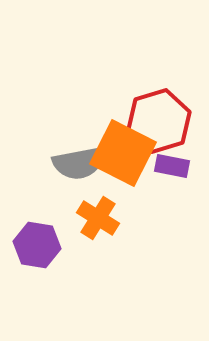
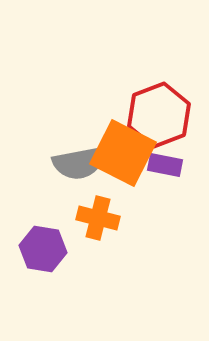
red hexagon: moved 6 px up; rotated 4 degrees counterclockwise
purple rectangle: moved 7 px left, 1 px up
orange cross: rotated 18 degrees counterclockwise
purple hexagon: moved 6 px right, 4 px down
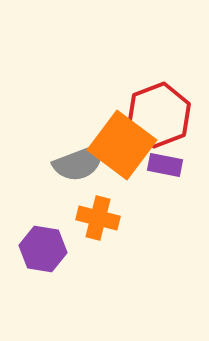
orange square: moved 1 px left, 8 px up; rotated 10 degrees clockwise
gray semicircle: rotated 10 degrees counterclockwise
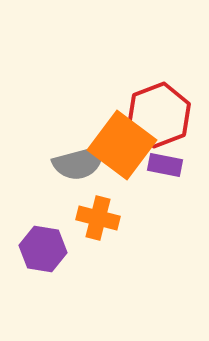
gray semicircle: rotated 6 degrees clockwise
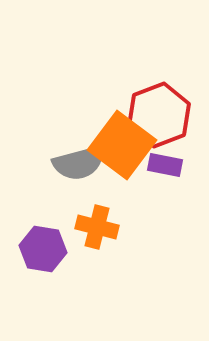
orange cross: moved 1 px left, 9 px down
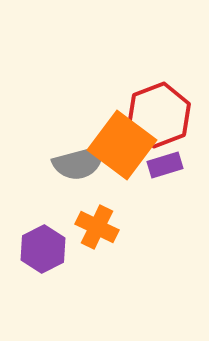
purple rectangle: rotated 28 degrees counterclockwise
orange cross: rotated 12 degrees clockwise
purple hexagon: rotated 24 degrees clockwise
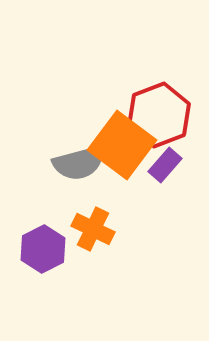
purple rectangle: rotated 32 degrees counterclockwise
orange cross: moved 4 px left, 2 px down
